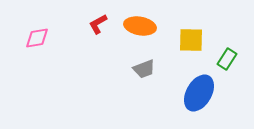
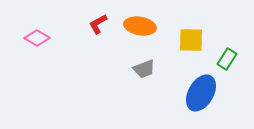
pink diamond: rotated 40 degrees clockwise
blue ellipse: moved 2 px right
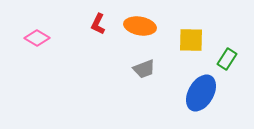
red L-shape: rotated 35 degrees counterclockwise
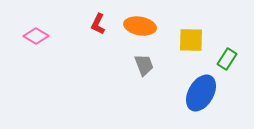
pink diamond: moved 1 px left, 2 px up
gray trapezoid: moved 4 px up; rotated 90 degrees counterclockwise
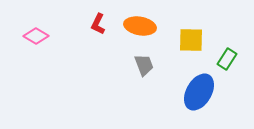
blue ellipse: moved 2 px left, 1 px up
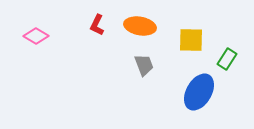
red L-shape: moved 1 px left, 1 px down
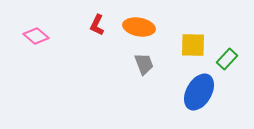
orange ellipse: moved 1 px left, 1 px down
pink diamond: rotated 10 degrees clockwise
yellow square: moved 2 px right, 5 px down
green rectangle: rotated 10 degrees clockwise
gray trapezoid: moved 1 px up
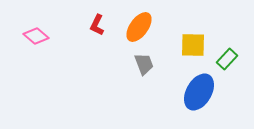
orange ellipse: rotated 64 degrees counterclockwise
